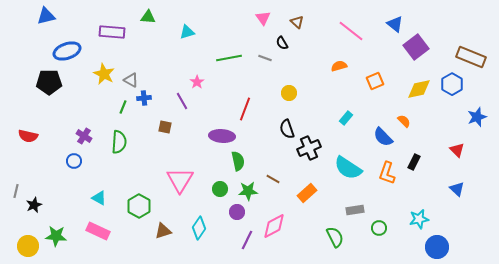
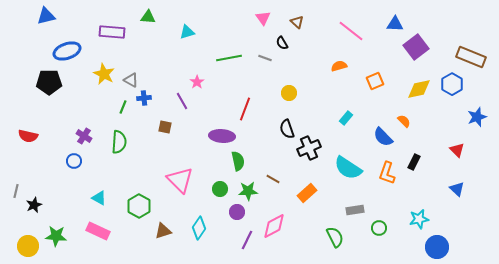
blue triangle at (395, 24): rotated 36 degrees counterclockwise
pink triangle at (180, 180): rotated 16 degrees counterclockwise
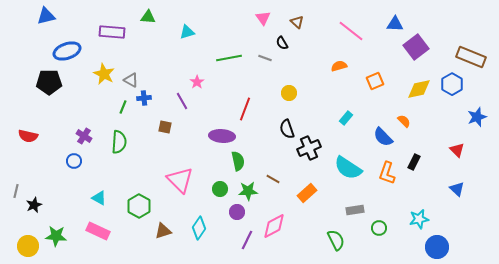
green semicircle at (335, 237): moved 1 px right, 3 px down
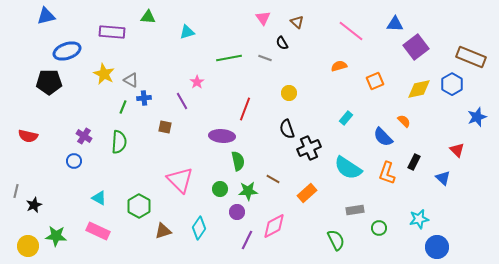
blue triangle at (457, 189): moved 14 px left, 11 px up
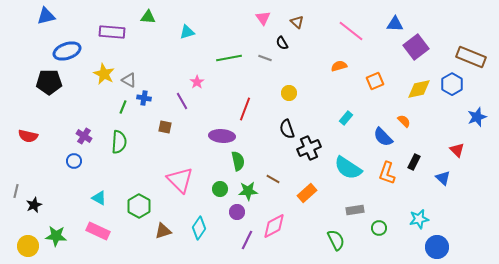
gray triangle at (131, 80): moved 2 px left
blue cross at (144, 98): rotated 16 degrees clockwise
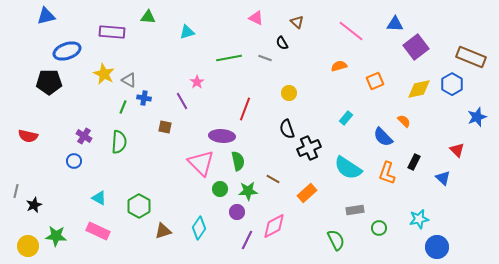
pink triangle at (263, 18): moved 7 px left; rotated 28 degrees counterclockwise
pink triangle at (180, 180): moved 21 px right, 17 px up
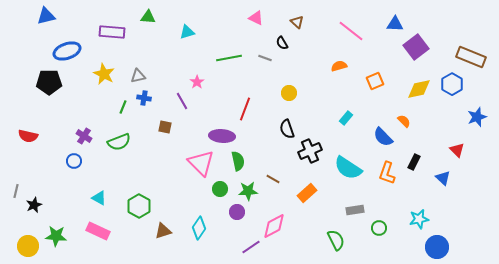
gray triangle at (129, 80): moved 9 px right, 4 px up; rotated 42 degrees counterclockwise
green semicircle at (119, 142): rotated 65 degrees clockwise
black cross at (309, 148): moved 1 px right, 3 px down
purple line at (247, 240): moved 4 px right, 7 px down; rotated 30 degrees clockwise
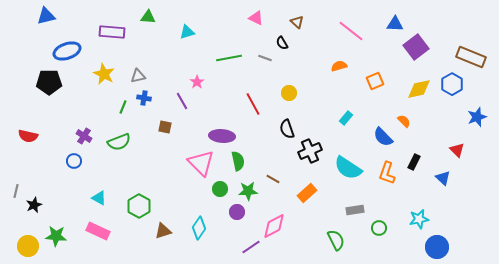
red line at (245, 109): moved 8 px right, 5 px up; rotated 50 degrees counterclockwise
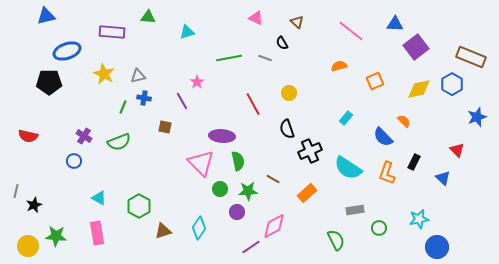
pink rectangle at (98, 231): moved 1 px left, 2 px down; rotated 55 degrees clockwise
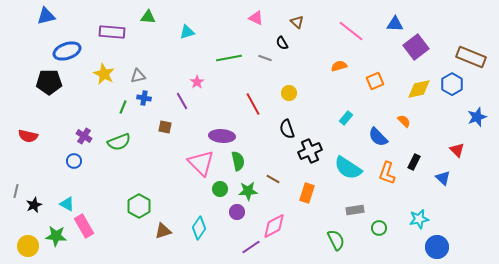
blue semicircle at (383, 137): moved 5 px left
orange rectangle at (307, 193): rotated 30 degrees counterclockwise
cyan triangle at (99, 198): moved 32 px left, 6 px down
pink rectangle at (97, 233): moved 13 px left, 7 px up; rotated 20 degrees counterclockwise
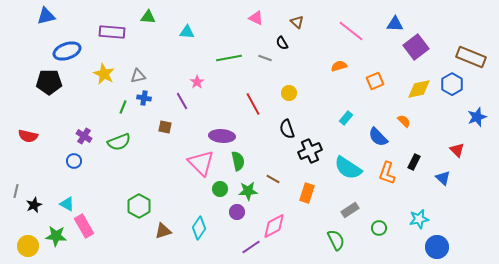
cyan triangle at (187, 32): rotated 21 degrees clockwise
gray rectangle at (355, 210): moved 5 px left; rotated 24 degrees counterclockwise
